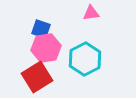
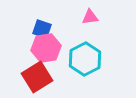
pink triangle: moved 1 px left, 4 px down
blue square: moved 1 px right
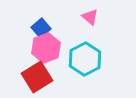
pink triangle: rotated 48 degrees clockwise
blue square: moved 1 px left, 1 px up; rotated 30 degrees clockwise
pink hexagon: rotated 12 degrees counterclockwise
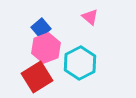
cyan hexagon: moved 5 px left, 4 px down
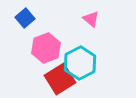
pink triangle: moved 1 px right, 2 px down
blue square: moved 16 px left, 10 px up
red square: moved 23 px right, 2 px down
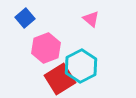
cyan hexagon: moved 1 px right, 3 px down
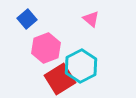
blue square: moved 2 px right, 1 px down
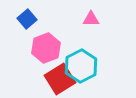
pink triangle: rotated 42 degrees counterclockwise
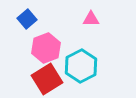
red square: moved 13 px left
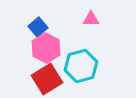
blue square: moved 11 px right, 8 px down
pink hexagon: rotated 12 degrees counterclockwise
cyan hexagon: rotated 12 degrees clockwise
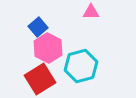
pink triangle: moved 7 px up
pink hexagon: moved 2 px right
red square: moved 7 px left
